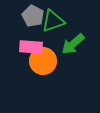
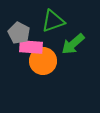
gray pentagon: moved 14 px left, 17 px down
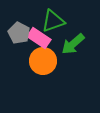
pink rectangle: moved 8 px right, 9 px up; rotated 30 degrees clockwise
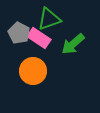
green triangle: moved 4 px left, 2 px up
orange circle: moved 10 px left, 10 px down
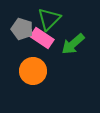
green triangle: rotated 25 degrees counterclockwise
gray pentagon: moved 3 px right, 4 px up; rotated 10 degrees counterclockwise
pink rectangle: moved 3 px right
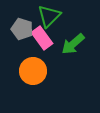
green triangle: moved 3 px up
pink rectangle: rotated 20 degrees clockwise
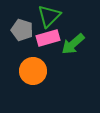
gray pentagon: moved 1 px down
pink rectangle: moved 6 px right; rotated 70 degrees counterclockwise
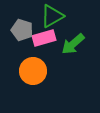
green triangle: moved 3 px right; rotated 15 degrees clockwise
pink rectangle: moved 4 px left
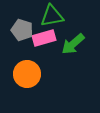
green triangle: rotated 20 degrees clockwise
orange circle: moved 6 px left, 3 px down
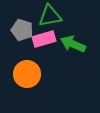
green triangle: moved 2 px left
pink rectangle: moved 1 px down
green arrow: rotated 65 degrees clockwise
